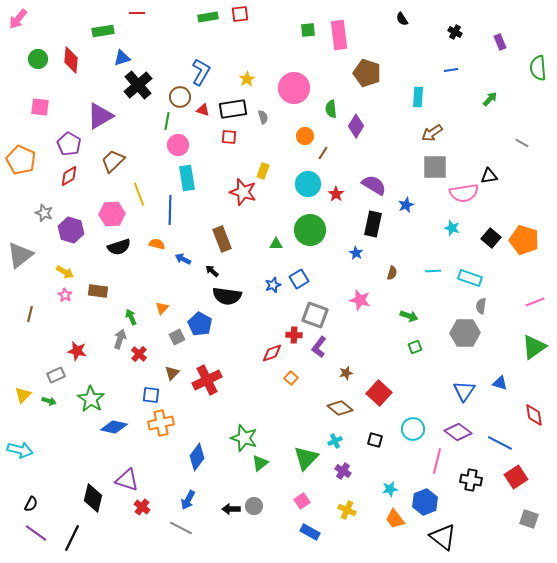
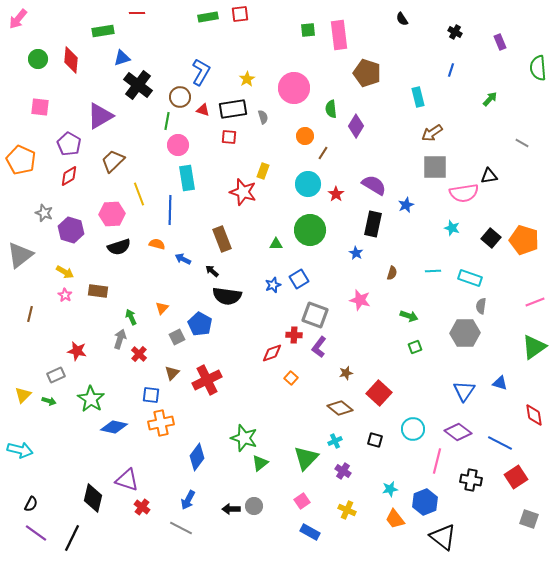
blue line at (451, 70): rotated 64 degrees counterclockwise
black cross at (138, 85): rotated 12 degrees counterclockwise
cyan rectangle at (418, 97): rotated 18 degrees counterclockwise
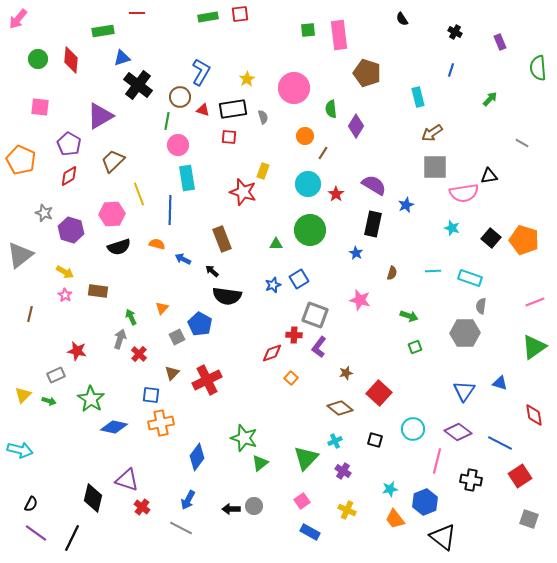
red square at (516, 477): moved 4 px right, 1 px up
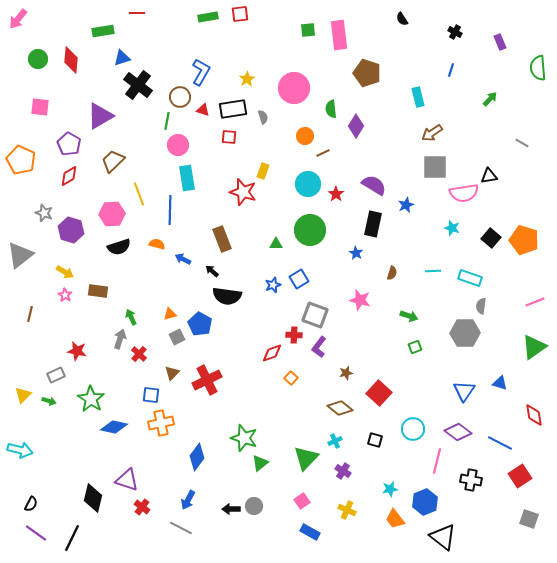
brown line at (323, 153): rotated 32 degrees clockwise
orange triangle at (162, 308): moved 8 px right, 6 px down; rotated 32 degrees clockwise
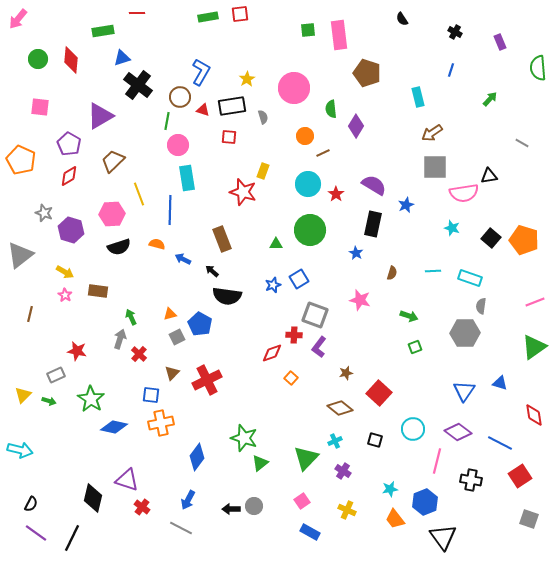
black rectangle at (233, 109): moved 1 px left, 3 px up
black triangle at (443, 537): rotated 16 degrees clockwise
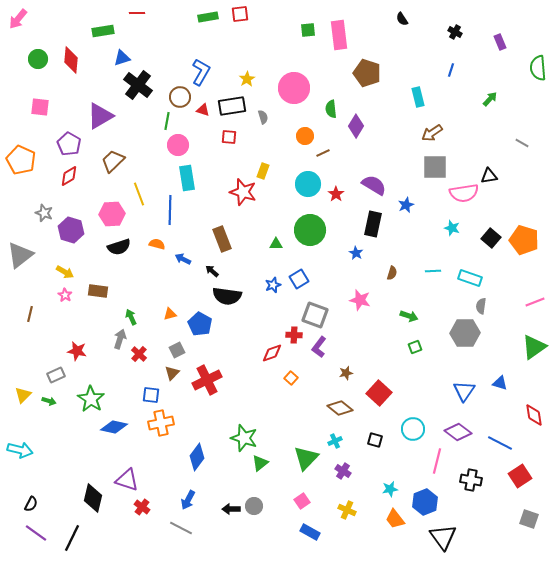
gray square at (177, 337): moved 13 px down
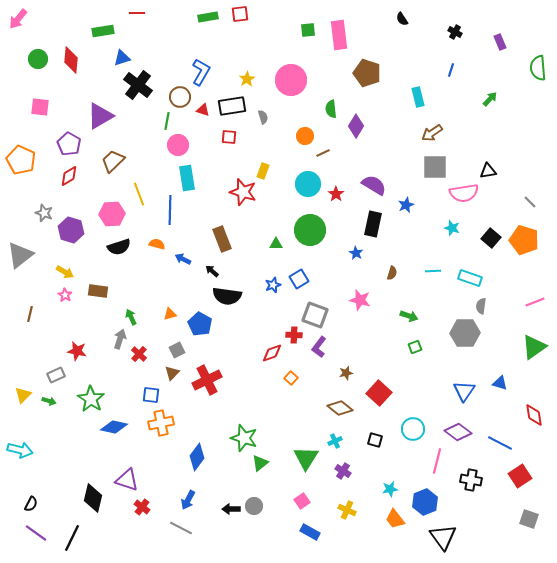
pink circle at (294, 88): moved 3 px left, 8 px up
gray line at (522, 143): moved 8 px right, 59 px down; rotated 16 degrees clockwise
black triangle at (489, 176): moved 1 px left, 5 px up
green triangle at (306, 458): rotated 12 degrees counterclockwise
